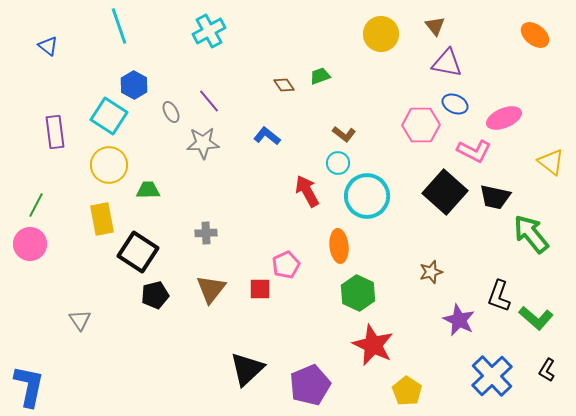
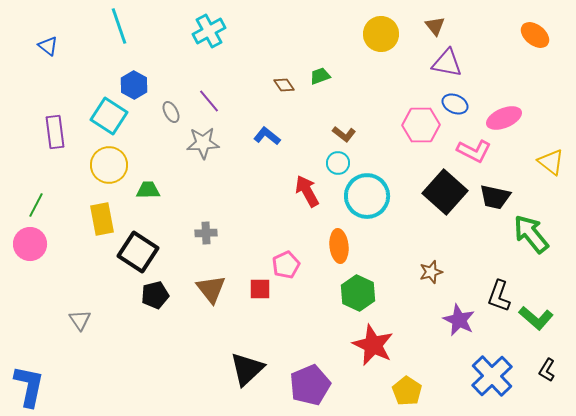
brown triangle at (211, 289): rotated 16 degrees counterclockwise
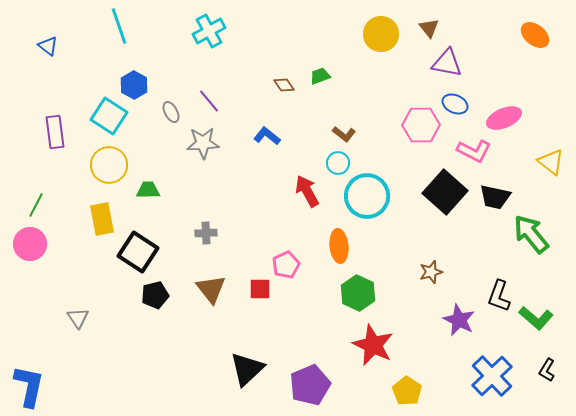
brown triangle at (435, 26): moved 6 px left, 2 px down
gray triangle at (80, 320): moved 2 px left, 2 px up
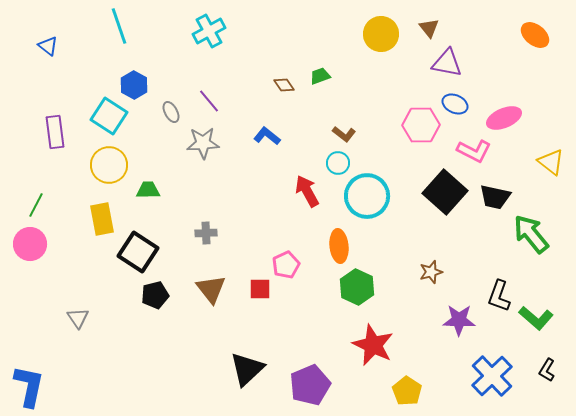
green hexagon at (358, 293): moved 1 px left, 6 px up
purple star at (459, 320): rotated 24 degrees counterclockwise
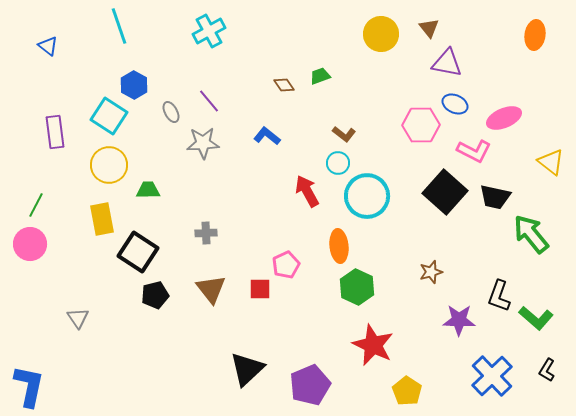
orange ellipse at (535, 35): rotated 60 degrees clockwise
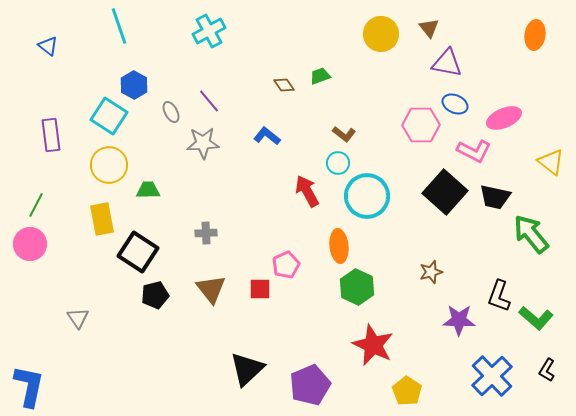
purple rectangle at (55, 132): moved 4 px left, 3 px down
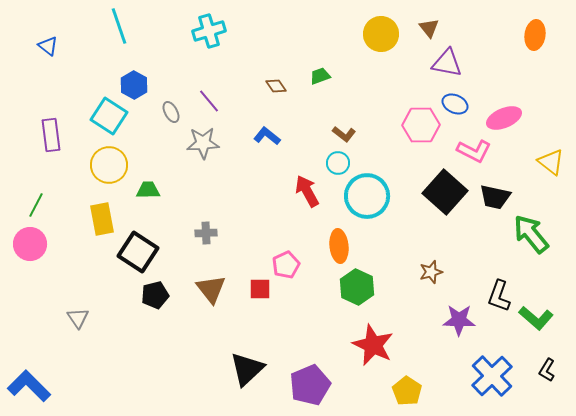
cyan cross at (209, 31): rotated 12 degrees clockwise
brown diamond at (284, 85): moved 8 px left, 1 px down
blue L-shape at (29, 386): rotated 57 degrees counterclockwise
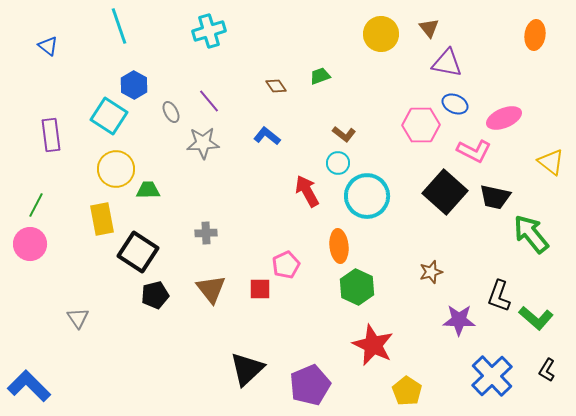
yellow circle at (109, 165): moved 7 px right, 4 px down
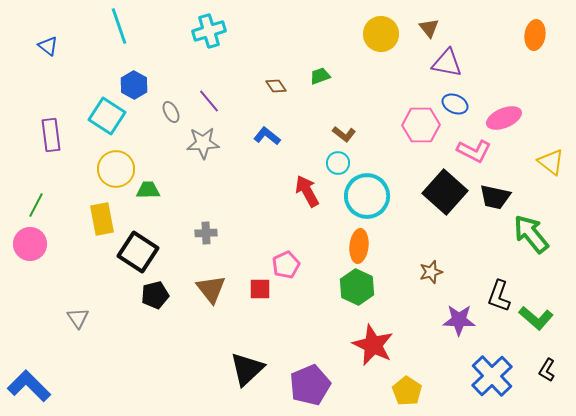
cyan square at (109, 116): moved 2 px left
orange ellipse at (339, 246): moved 20 px right; rotated 12 degrees clockwise
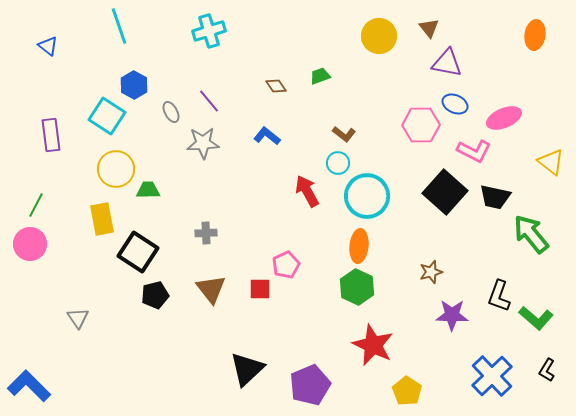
yellow circle at (381, 34): moved 2 px left, 2 px down
purple star at (459, 320): moved 7 px left, 5 px up
